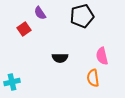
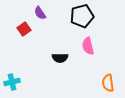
pink semicircle: moved 14 px left, 10 px up
orange semicircle: moved 15 px right, 5 px down
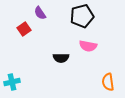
pink semicircle: rotated 66 degrees counterclockwise
black semicircle: moved 1 px right
orange semicircle: moved 1 px up
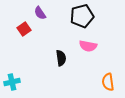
black semicircle: rotated 98 degrees counterclockwise
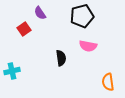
cyan cross: moved 11 px up
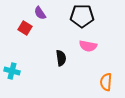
black pentagon: rotated 15 degrees clockwise
red square: moved 1 px right, 1 px up; rotated 24 degrees counterclockwise
cyan cross: rotated 28 degrees clockwise
orange semicircle: moved 2 px left; rotated 12 degrees clockwise
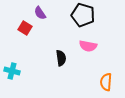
black pentagon: moved 1 px right, 1 px up; rotated 15 degrees clockwise
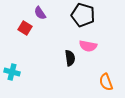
black semicircle: moved 9 px right
cyan cross: moved 1 px down
orange semicircle: rotated 24 degrees counterclockwise
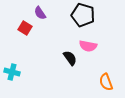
black semicircle: rotated 28 degrees counterclockwise
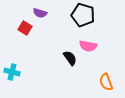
purple semicircle: rotated 40 degrees counterclockwise
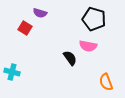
black pentagon: moved 11 px right, 4 px down
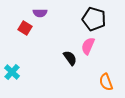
purple semicircle: rotated 16 degrees counterclockwise
pink semicircle: rotated 102 degrees clockwise
cyan cross: rotated 28 degrees clockwise
